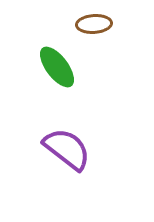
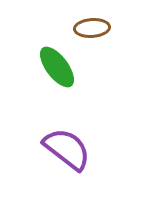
brown ellipse: moved 2 px left, 4 px down
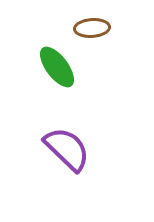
purple semicircle: rotated 6 degrees clockwise
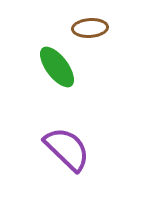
brown ellipse: moved 2 px left
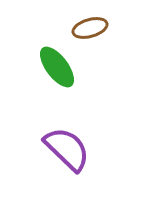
brown ellipse: rotated 12 degrees counterclockwise
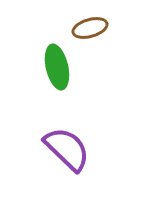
green ellipse: rotated 24 degrees clockwise
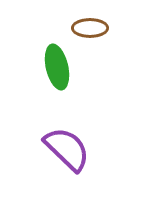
brown ellipse: rotated 16 degrees clockwise
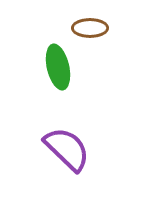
green ellipse: moved 1 px right
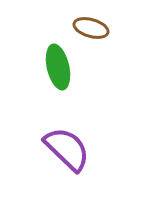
brown ellipse: moved 1 px right; rotated 16 degrees clockwise
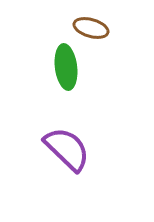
green ellipse: moved 8 px right; rotated 6 degrees clockwise
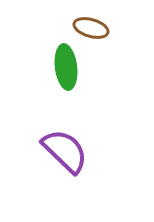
purple semicircle: moved 2 px left, 2 px down
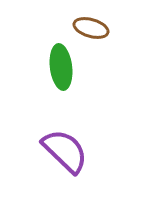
green ellipse: moved 5 px left
